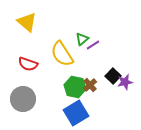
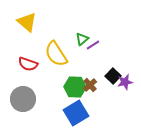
yellow semicircle: moved 6 px left
green hexagon: rotated 10 degrees counterclockwise
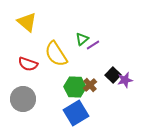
black square: moved 1 px up
purple star: moved 2 px up
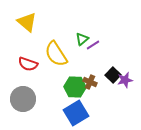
brown cross: moved 3 px up; rotated 24 degrees counterclockwise
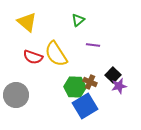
green triangle: moved 4 px left, 19 px up
purple line: rotated 40 degrees clockwise
red semicircle: moved 5 px right, 7 px up
purple star: moved 6 px left, 6 px down
gray circle: moved 7 px left, 4 px up
blue square: moved 9 px right, 7 px up
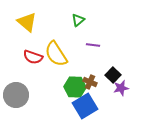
purple star: moved 2 px right, 2 px down
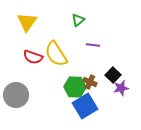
yellow triangle: rotated 25 degrees clockwise
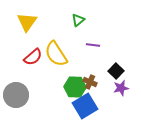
red semicircle: rotated 60 degrees counterclockwise
black square: moved 3 px right, 4 px up
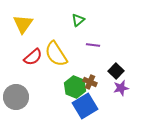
yellow triangle: moved 4 px left, 2 px down
green hexagon: rotated 20 degrees clockwise
gray circle: moved 2 px down
